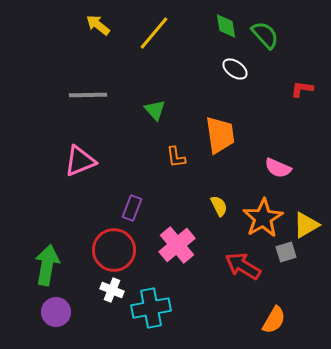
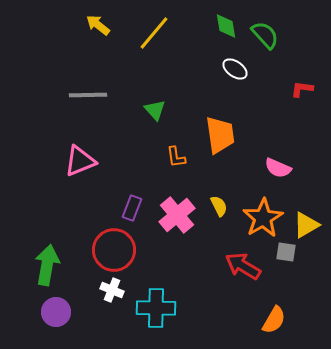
pink cross: moved 30 px up
gray square: rotated 25 degrees clockwise
cyan cross: moved 5 px right; rotated 12 degrees clockwise
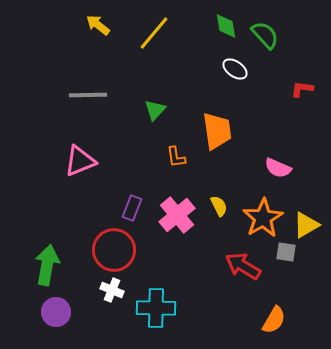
green triangle: rotated 25 degrees clockwise
orange trapezoid: moved 3 px left, 4 px up
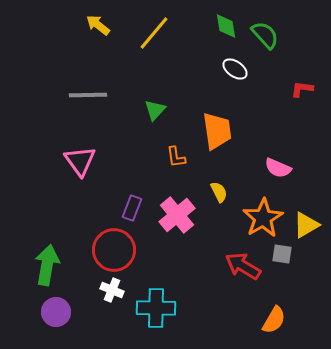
pink triangle: rotated 44 degrees counterclockwise
yellow semicircle: moved 14 px up
gray square: moved 4 px left, 2 px down
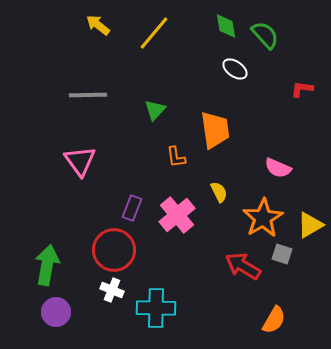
orange trapezoid: moved 2 px left, 1 px up
yellow triangle: moved 4 px right
gray square: rotated 10 degrees clockwise
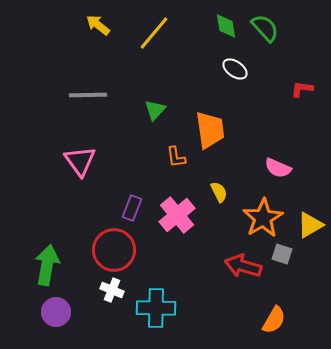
green semicircle: moved 7 px up
orange trapezoid: moved 5 px left
red arrow: rotated 15 degrees counterclockwise
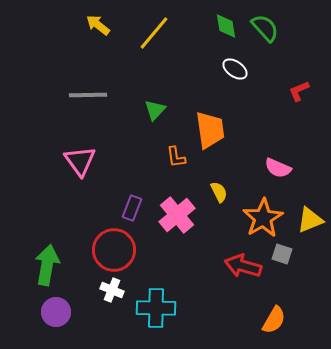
red L-shape: moved 3 px left, 2 px down; rotated 30 degrees counterclockwise
yellow triangle: moved 5 px up; rotated 8 degrees clockwise
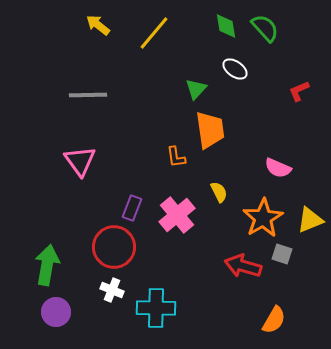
green triangle: moved 41 px right, 21 px up
red circle: moved 3 px up
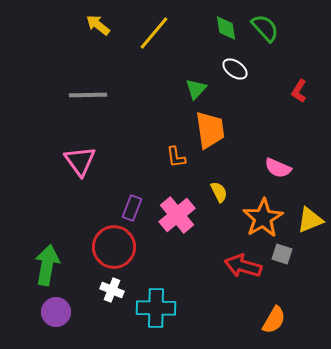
green diamond: moved 2 px down
red L-shape: rotated 35 degrees counterclockwise
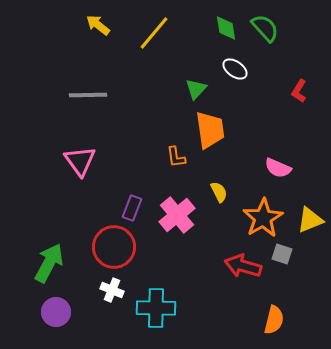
green arrow: moved 2 px right, 2 px up; rotated 18 degrees clockwise
orange semicircle: rotated 16 degrees counterclockwise
